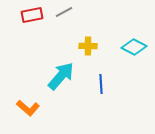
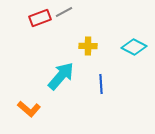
red rectangle: moved 8 px right, 3 px down; rotated 10 degrees counterclockwise
orange L-shape: moved 1 px right, 1 px down
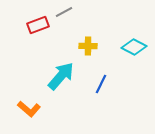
red rectangle: moved 2 px left, 7 px down
blue line: rotated 30 degrees clockwise
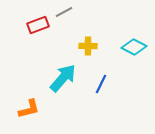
cyan arrow: moved 2 px right, 2 px down
orange L-shape: rotated 55 degrees counterclockwise
